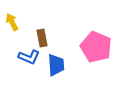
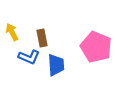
yellow arrow: moved 10 px down
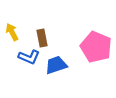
blue trapezoid: rotated 105 degrees counterclockwise
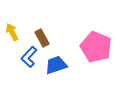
brown rectangle: rotated 18 degrees counterclockwise
blue L-shape: rotated 110 degrees clockwise
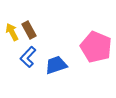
brown rectangle: moved 13 px left, 8 px up
blue L-shape: moved 1 px left
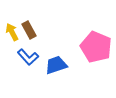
blue L-shape: rotated 85 degrees counterclockwise
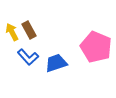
blue trapezoid: moved 2 px up
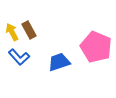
blue L-shape: moved 9 px left
blue trapezoid: moved 3 px right, 1 px up
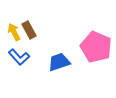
yellow arrow: moved 2 px right
